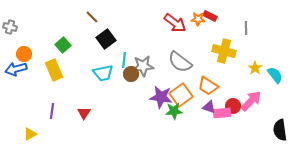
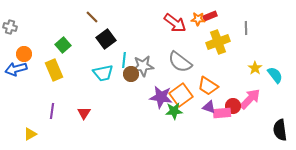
red rectangle: rotated 48 degrees counterclockwise
yellow cross: moved 6 px left, 9 px up; rotated 35 degrees counterclockwise
pink arrow: moved 1 px left, 2 px up
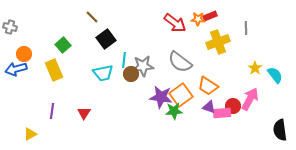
pink arrow: rotated 15 degrees counterclockwise
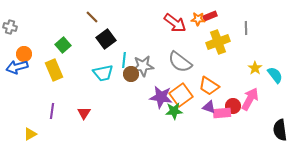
blue arrow: moved 1 px right, 2 px up
orange trapezoid: moved 1 px right
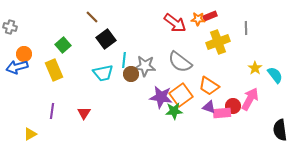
gray star: moved 2 px right; rotated 10 degrees clockwise
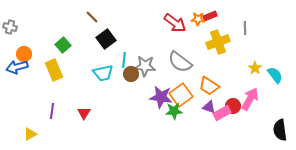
gray line: moved 1 px left
pink rectangle: rotated 24 degrees counterclockwise
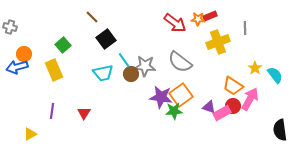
cyan line: rotated 42 degrees counterclockwise
orange trapezoid: moved 24 px right
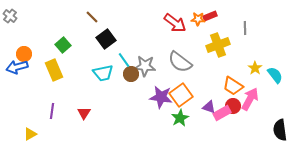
gray cross: moved 11 px up; rotated 24 degrees clockwise
yellow cross: moved 3 px down
green star: moved 6 px right, 7 px down; rotated 24 degrees counterclockwise
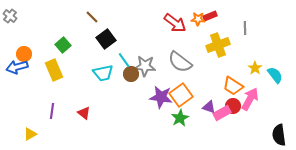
red triangle: rotated 24 degrees counterclockwise
black semicircle: moved 1 px left, 5 px down
